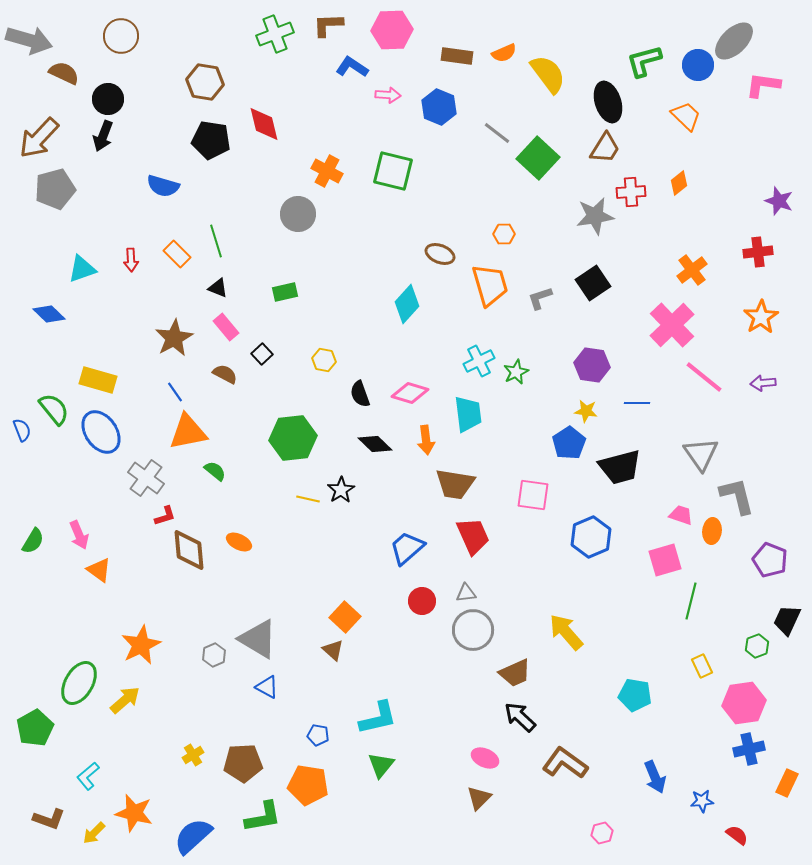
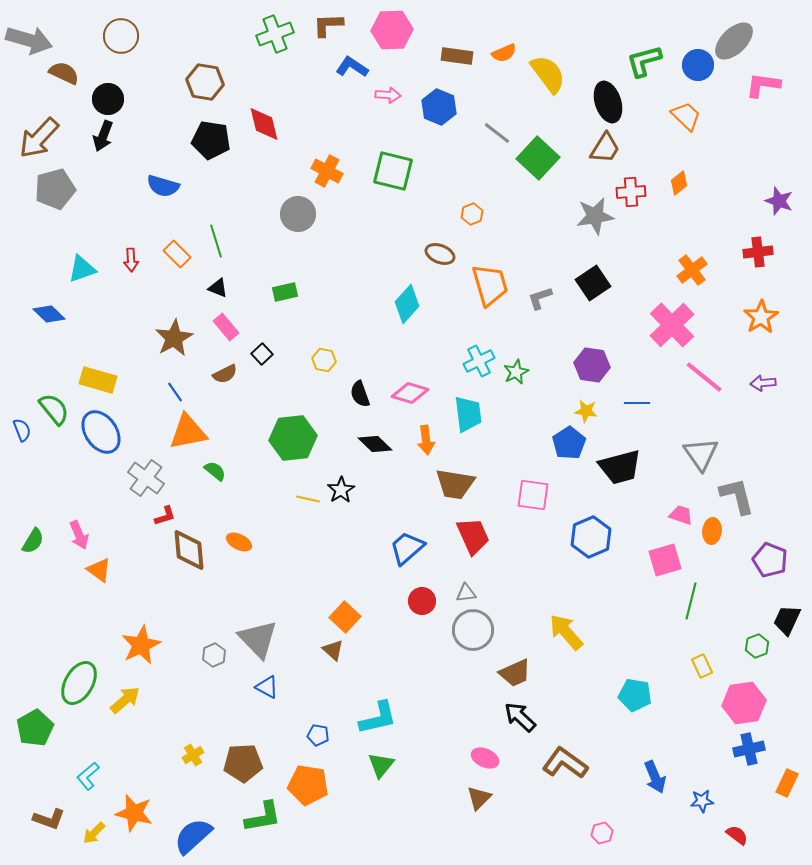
orange hexagon at (504, 234): moved 32 px left, 20 px up; rotated 20 degrees counterclockwise
brown semicircle at (225, 374): rotated 125 degrees clockwise
gray triangle at (258, 639): rotated 15 degrees clockwise
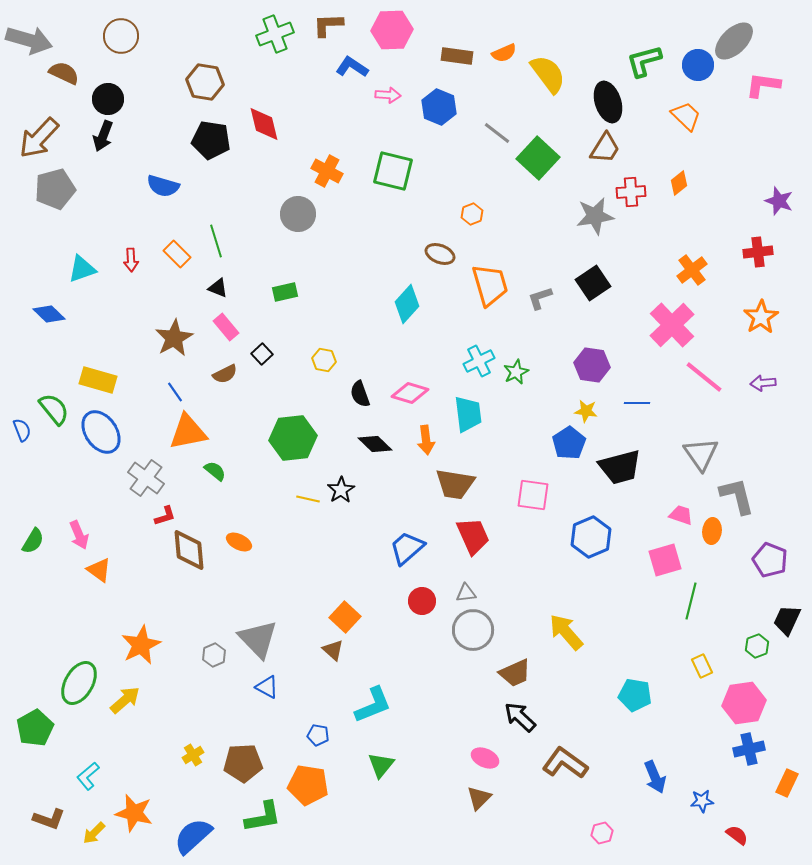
cyan L-shape at (378, 718): moved 5 px left, 13 px up; rotated 9 degrees counterclockwise
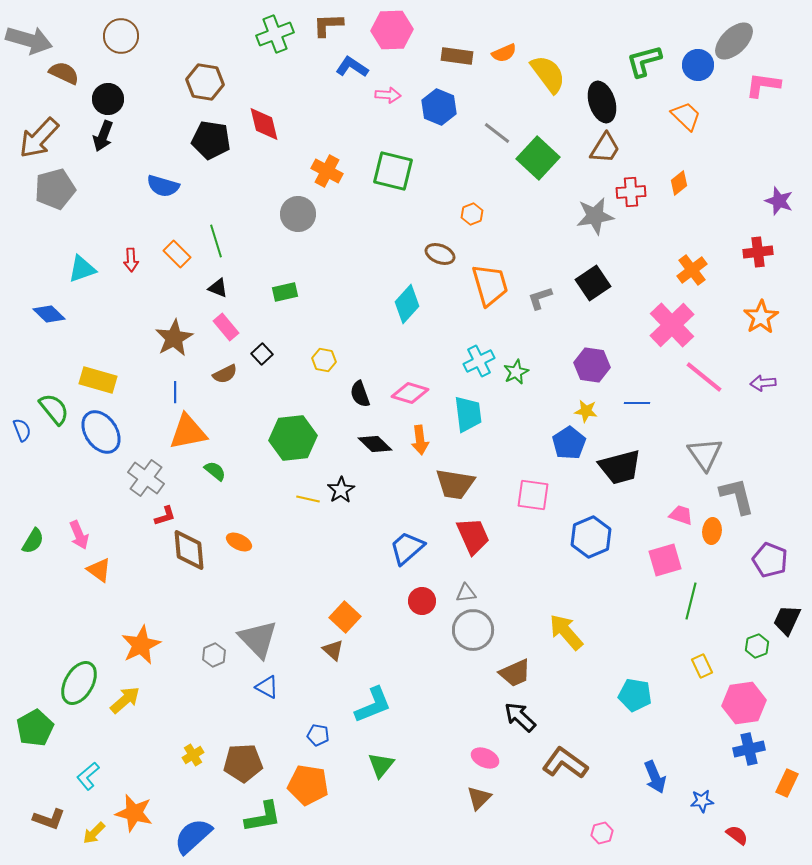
black ellipse at (608, 102): moved 6 px left
blue line at (175, 392): rotated 35 degrees clockwise
orange arrow at (426, 440): moved 6 px left
gray triangle at (701, 454): moved 4 px right
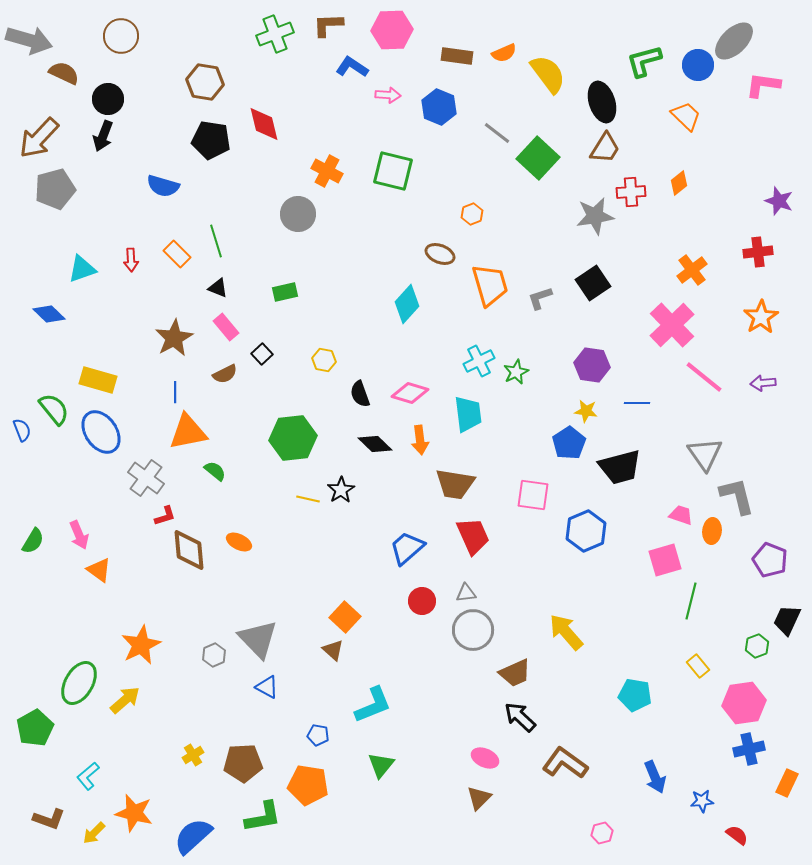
blue hexagon at (591, 537): moved 5 px left, 6 px up
yellow rectangle at (702, 666): moved 4 px left; rotated 15 degrees counterclockwise
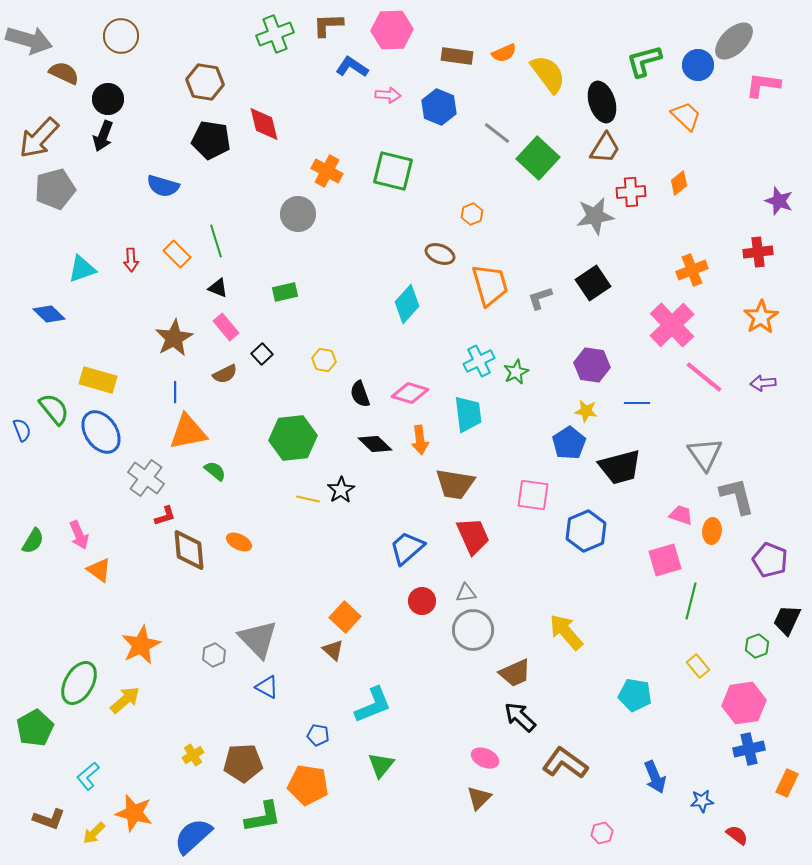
orange cross at (692, 270): rotated 16 degrees clockwise
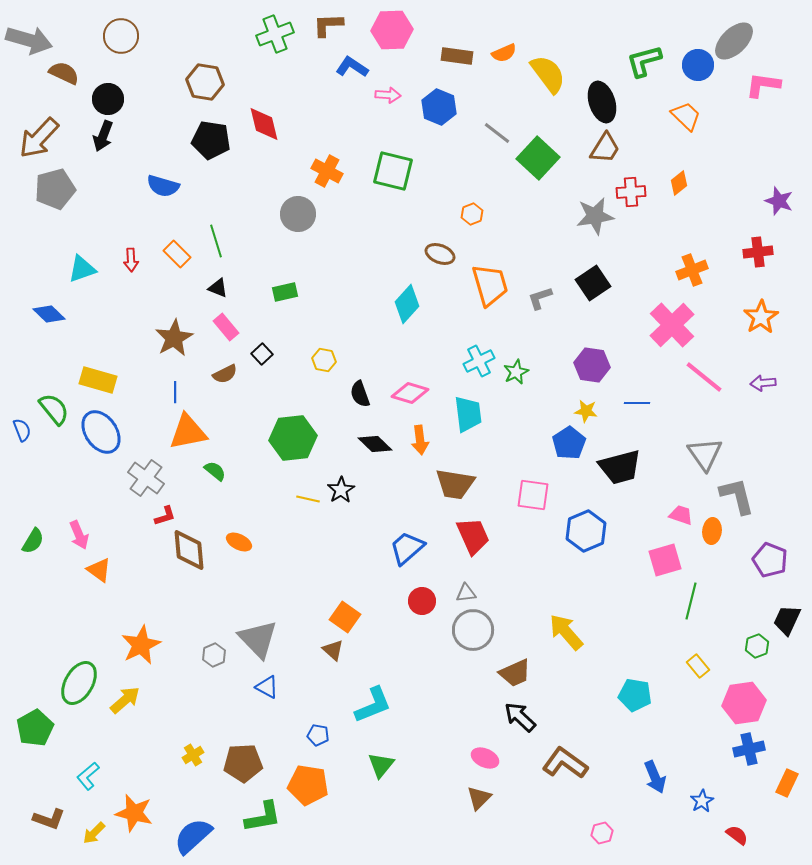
orange square at (345, 617): rotated 8 degrees counterclockwise
blue star at (702, 801): rotated 25 degrees counterclockwise
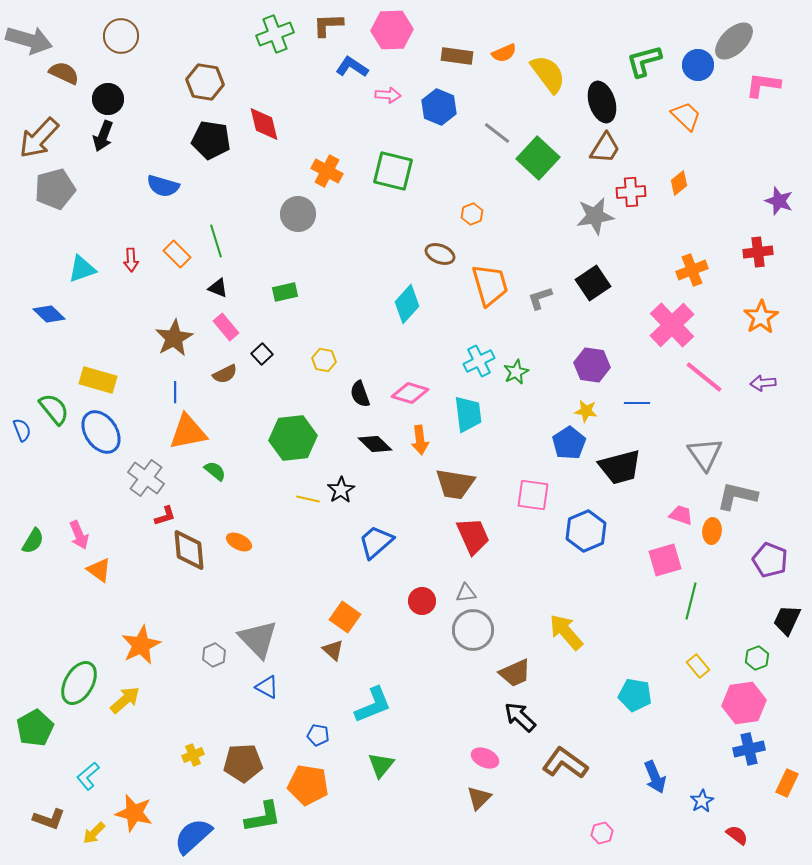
gray L-shape at (737, 496): rotated 63 degrees counterclockwise
blue trapezoid at (407, 548): moved 31 px left, 6 px up
green hexagon at (757, 646): moved 12 px down
yellow cross at (193, 755): rotated 10 degrees clockwise
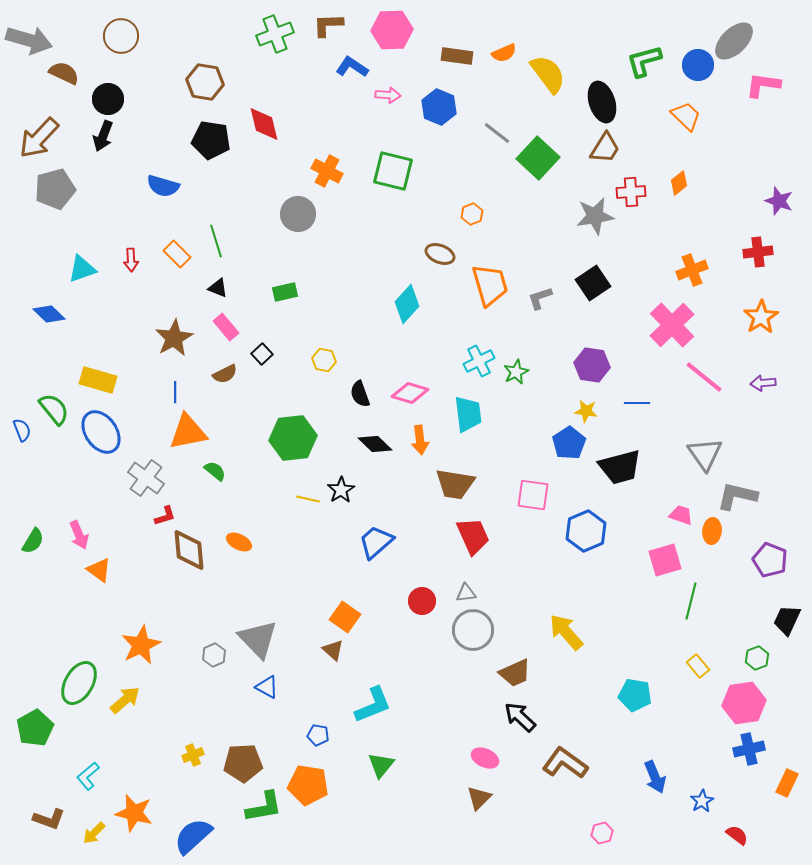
green L-shape at (263, 817): moved 1 px right, 10 px up
